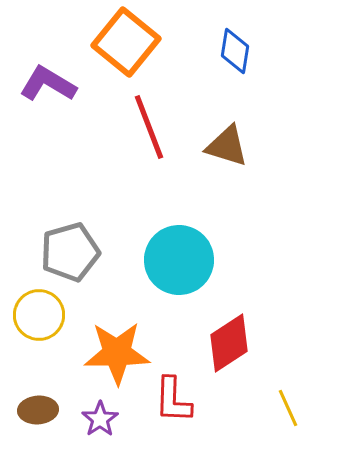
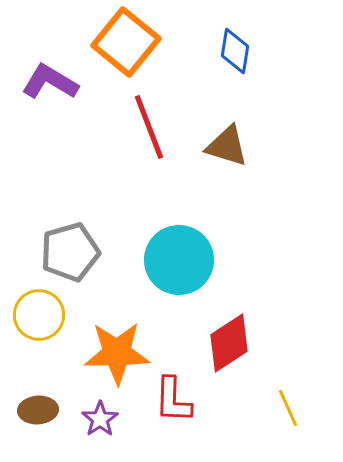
purple L-shape: moved 2 px right, 2 px up
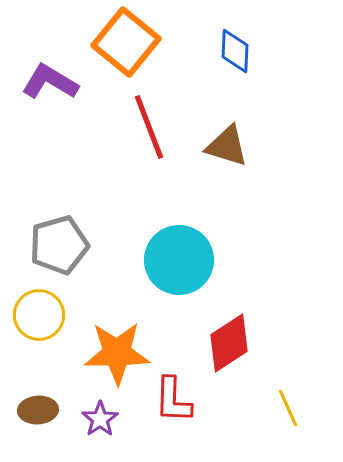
blue diamond: rotated 6 degrees counterclockwise
gray pentagon: moved 11 px left, 7 px up
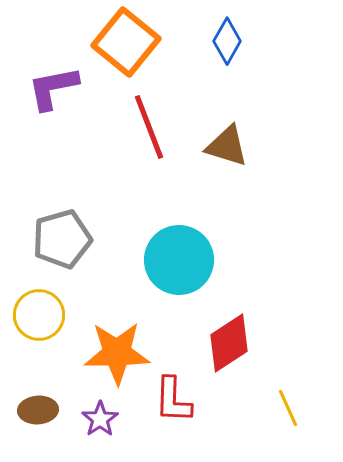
blue diamond: moved 8 px left, 10 px up; rotated 27 degrees clockwise
purple L-shape: moved 3 px right, 6 px down; rotated 42 degrees counterclockwise
gray pentagon: moved 3 px right, 6 px up
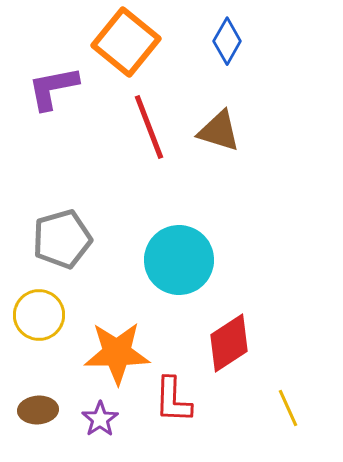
brown triangle: moved 8 px left, 15 px up
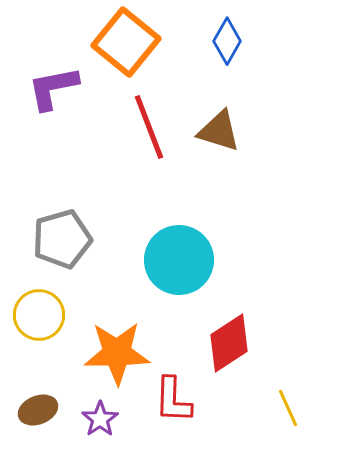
brown ellipse: rotated 18 degrees counterclockwise
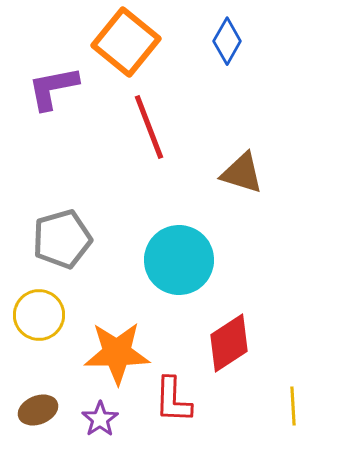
brown triangle: moved 23 px right, 42 px down
yellow line: moved 5 px right, 2 px up; rotated 21 degrees clockwise
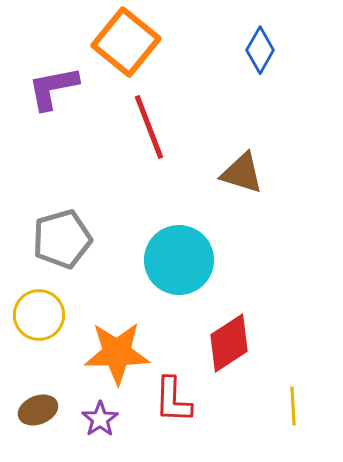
blue diamond: moved 33 px right, 9 px down
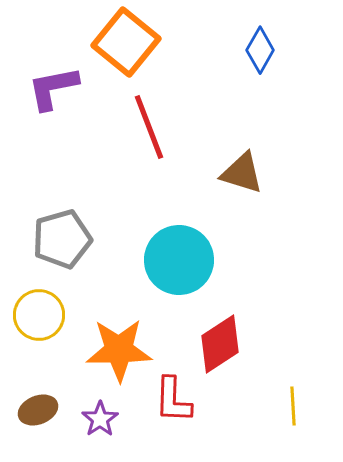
red diamond: moved 9 px left, 1 px down
orange star: moved 2 px right, 3 px up
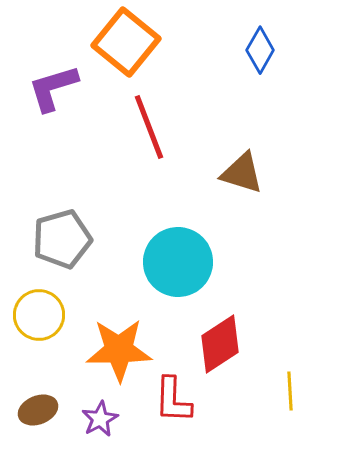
purple L-shape: rotated 6 degrees counterclockwise
cyan circle: moved 1 px left, 2 px down
yellow line: moved 3 px left, 15 px up
purple star: rotated 6 degrees clockwise
